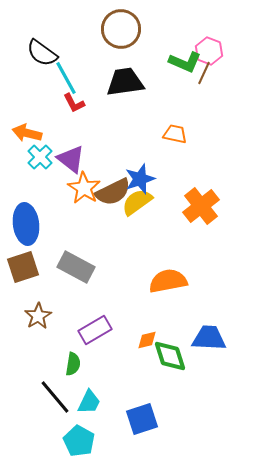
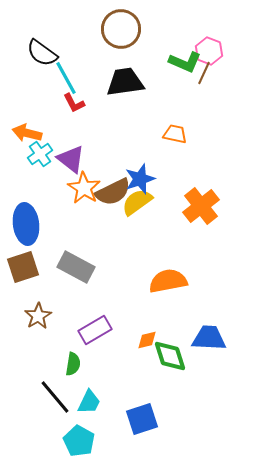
cyan cross: moved 3 px up; rotated 10 degrees clockwise
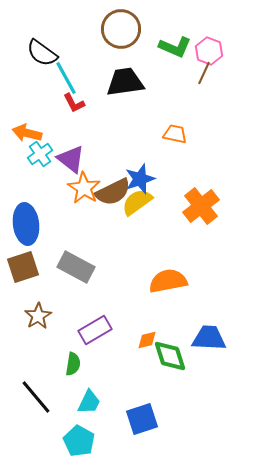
green L-shape: moved 10 px left, 15 px up
black line: moved 19 px left
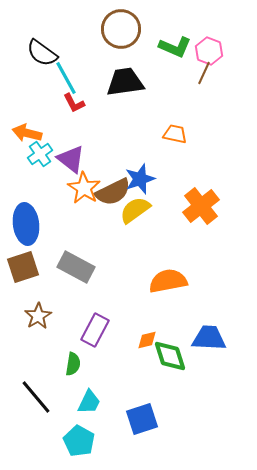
yellow semicircle: moved 2 px left, 8 px down
purple rectangle: rotated 32 degrees counterclockwise
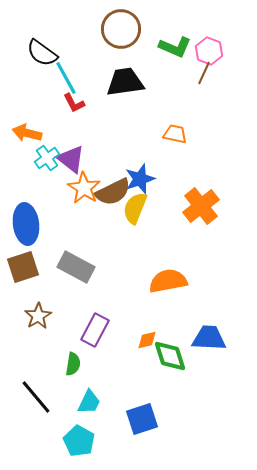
cyan cross: moved 7 px right, 4 px down
yellow semicircle: moved 2 px up; rotated 32 degrees counterclockwise
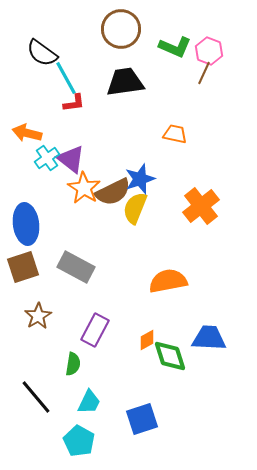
red L-shape: rotated 70 degrees counterclockwise
orange diamond: rotated 15 degrees counterclockwise
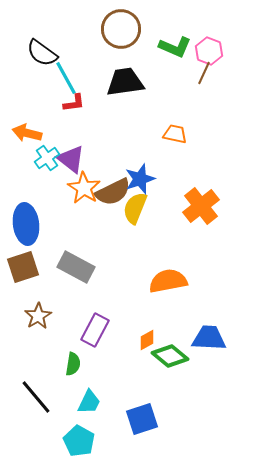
green diamond: rotated 33 degrees counterclockwise
